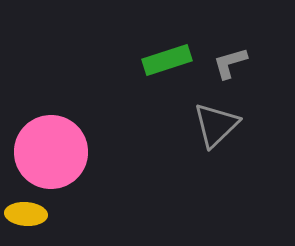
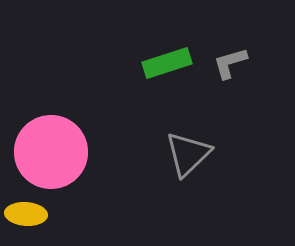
green rectangle: moved 3 px down
gray triangle: moved 28 px left, 29 px down
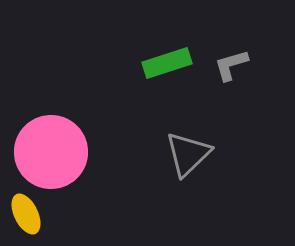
gray L-shape: moved 1 px right, 2 px down
yellow ellipse: rotated 60 degrees clockwise
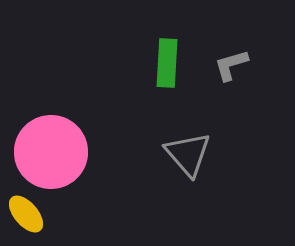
green rectangle: rotated 69 degrees counterclockwise
gray triangle: rotated 27 degrees counterclockwise
yellow ellipse: rotated 15 degrees counterclockwise
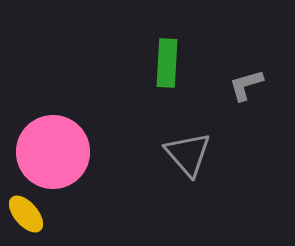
gray L-shape: moved 15 px right, 20 px down
pink circle: moved 2 px right
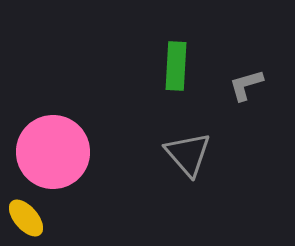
green rectangle: moved 9 px right, 3 px down
yellow ellipse: moved 4 px down
